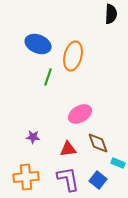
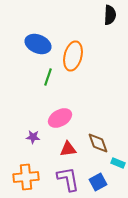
black semicircle: moved 1 px left, 1 px down
pink ellipse: moved 20 px left, 4 px down
blue square: moved 2 px down; rotated 24 degrees clockwise
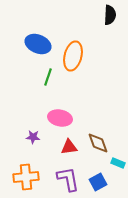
pink ellipse: rotated 40 degrees clockwise
red triangle: moved 1 px right, 2 px up
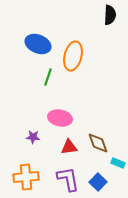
blue square: rotated 18 degrees counterclockwise
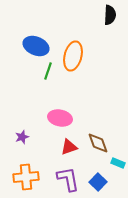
blue ellipse: moved 2 px left, 2 px down
green line: moved 6 px up
purple star: moved 11 px left; rotated 24 degrees counterclockwise
red triangle: rotated 12 degrees counterclockwise
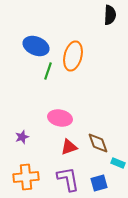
blue square: moved 1 px right, 1 px down; rotated 30 degrees clockwise
